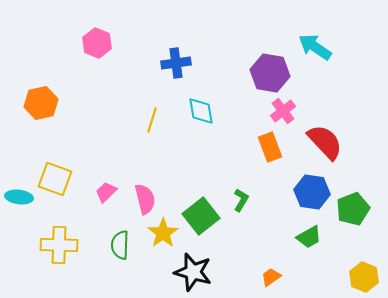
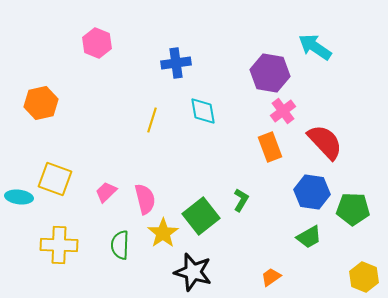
cyan diamond: moved 2 px right
green pentagon: rotated 24 degrees clockwise
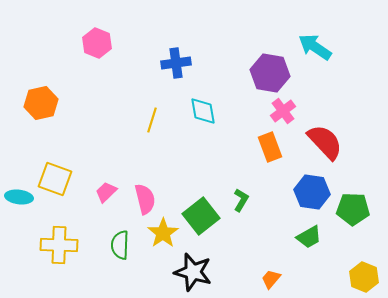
orange trapezoid: moved 2 px down; rotated 15 degrees counterclockwise
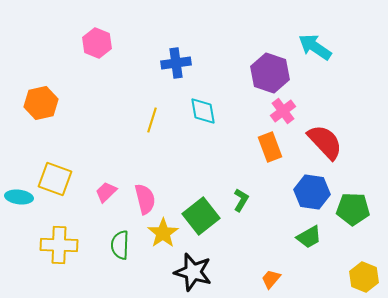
purple hexagon: rotated 9 degrees clockwise
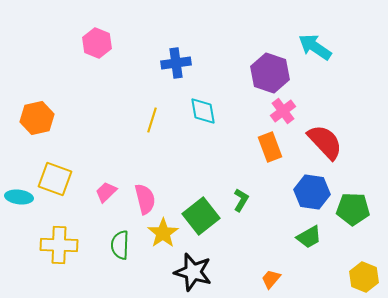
orange hexagon: moved 4 px left, 15 px down
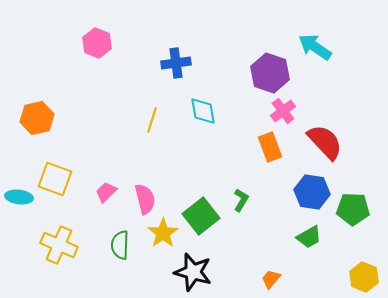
yellow cross: rotated 21 degrees clockwise
